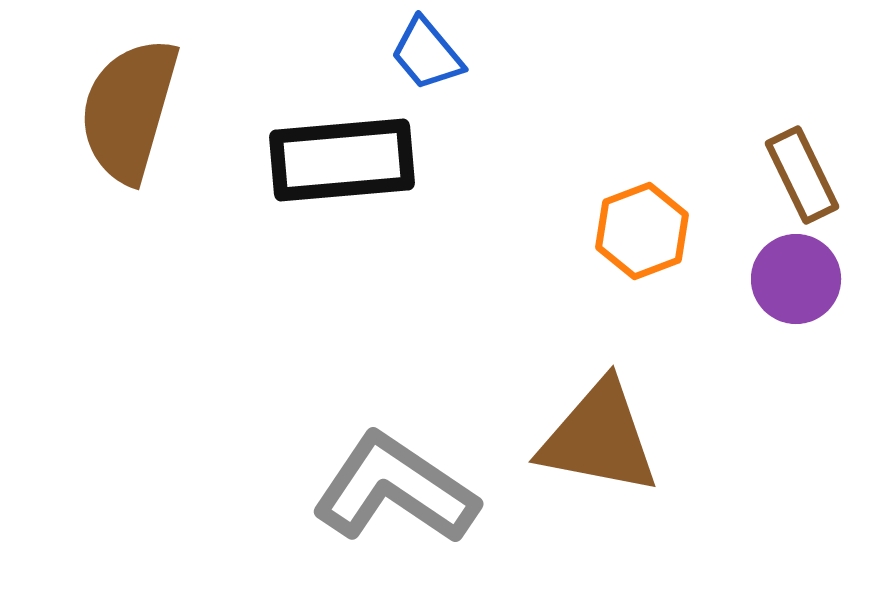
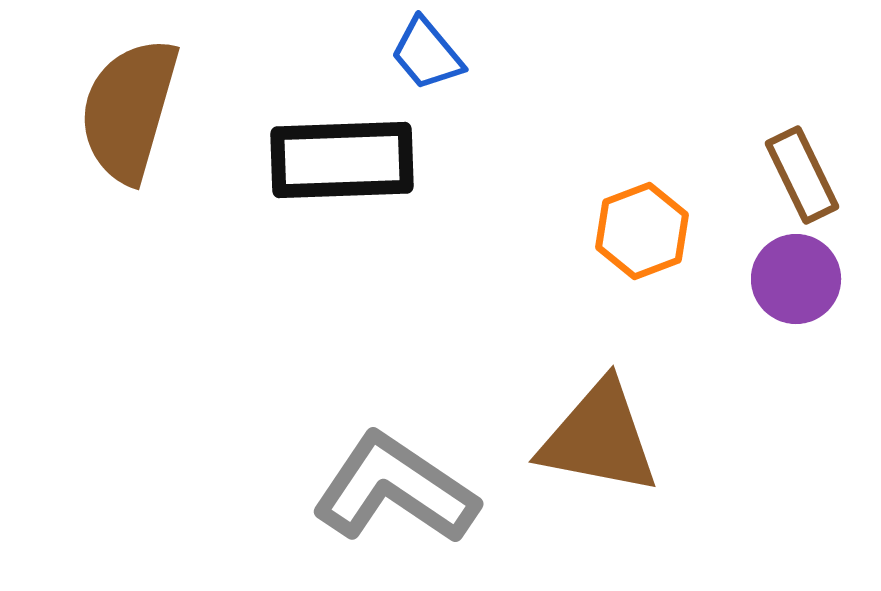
black rectangle: rotated 3 degrees clockwise
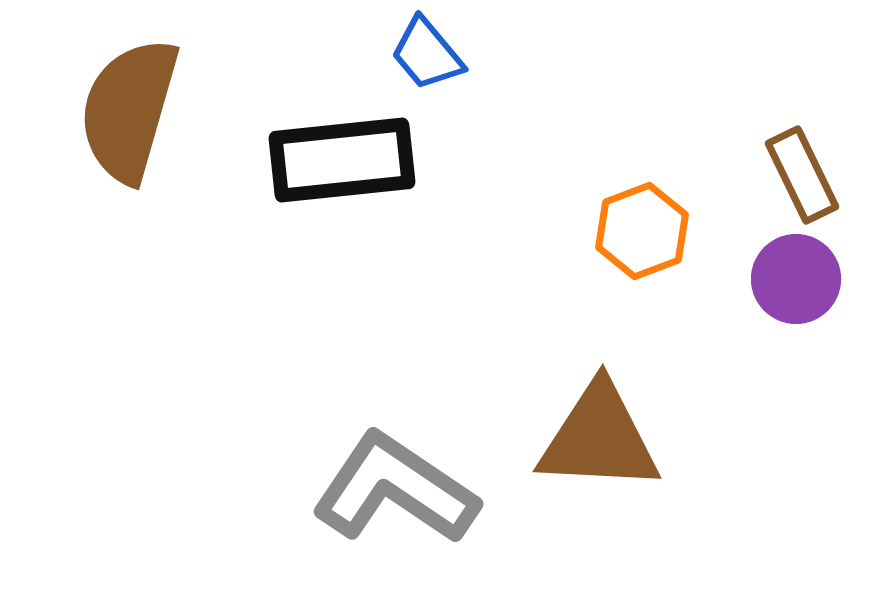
black rectangle: rotated 4 degrees counterclockwise
brown triangle: rotated 8 degrees counterclockwise
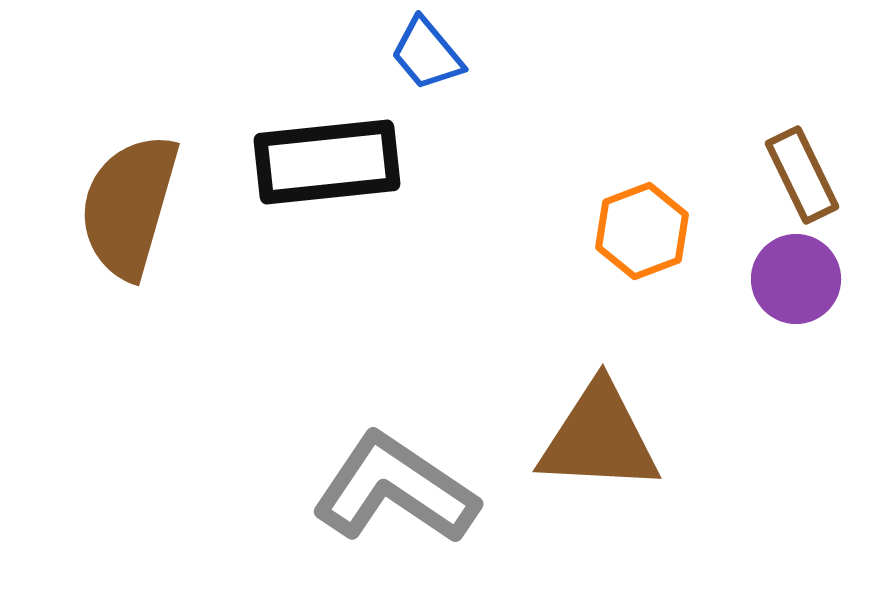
brown semicircle: moved 96 px down
black rectangle: moved 15 px left, 2 px down
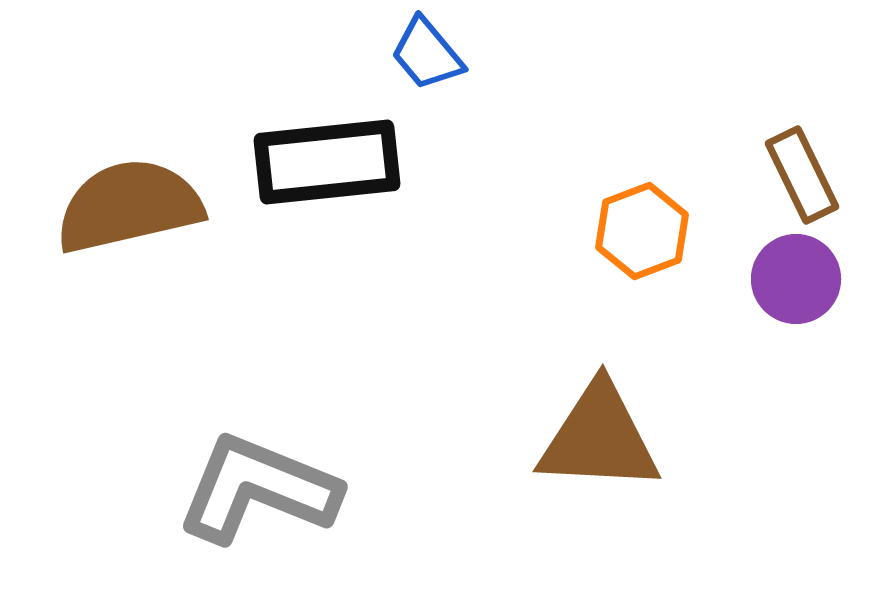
brown semicircle: rotated 61 degrees clockwise
gray L-shape: moved 137 px left; rotated 12 degrees counterclockwise
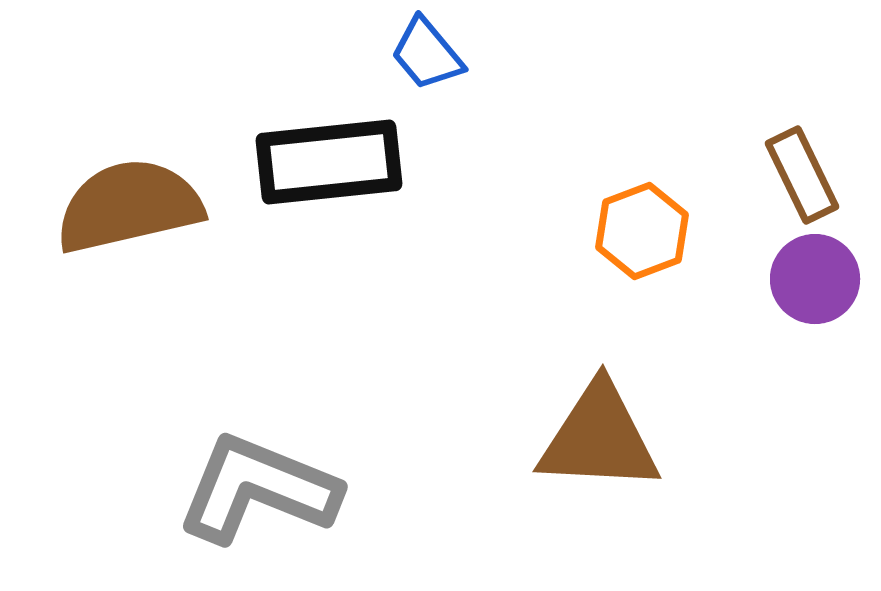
black rectangle: moved 2 px right
purple circle: moved 19 px right
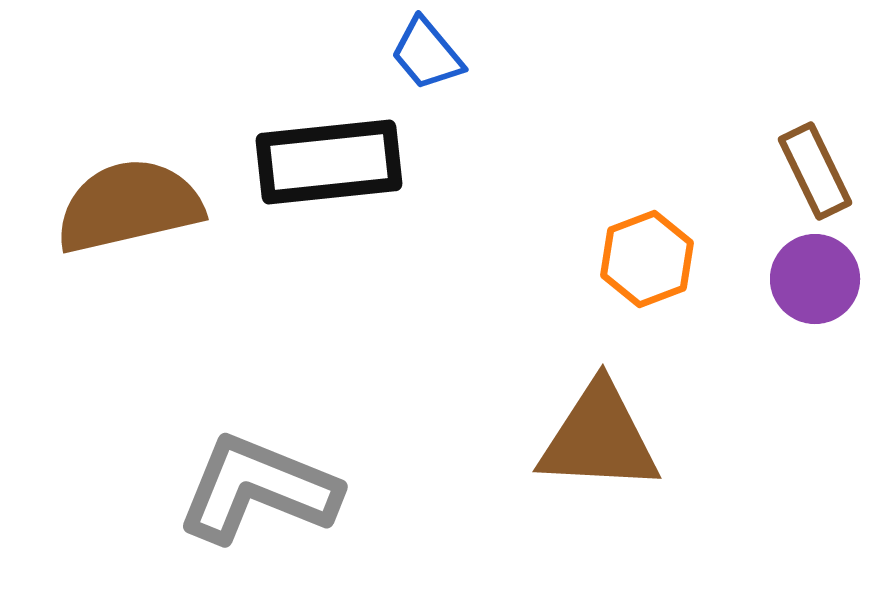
brown rectangle: moved 13 px right, 4 px up
orange hexagon: moved 5 px right, 28 px down
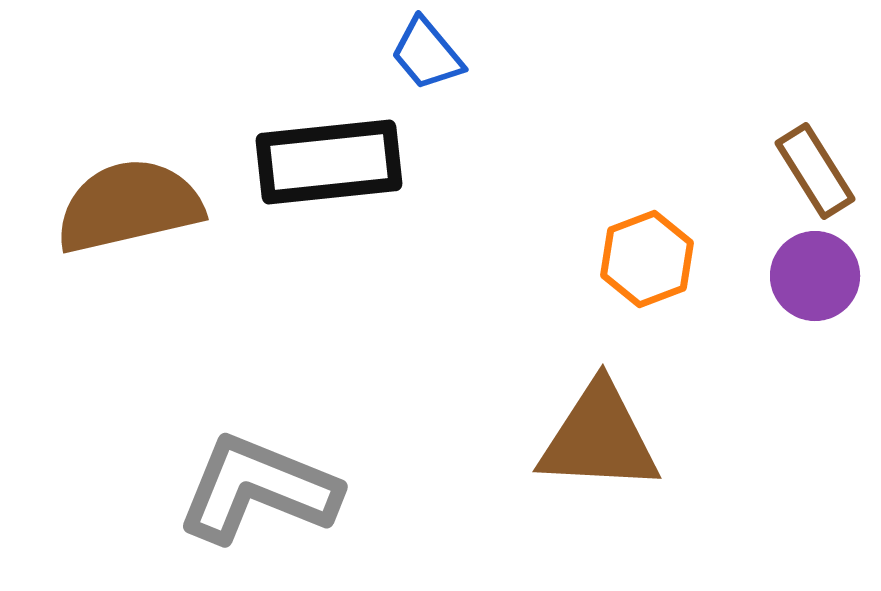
brown rectangle: rotated 6 degrees counterclockwise
purple circle: moved 3 px up
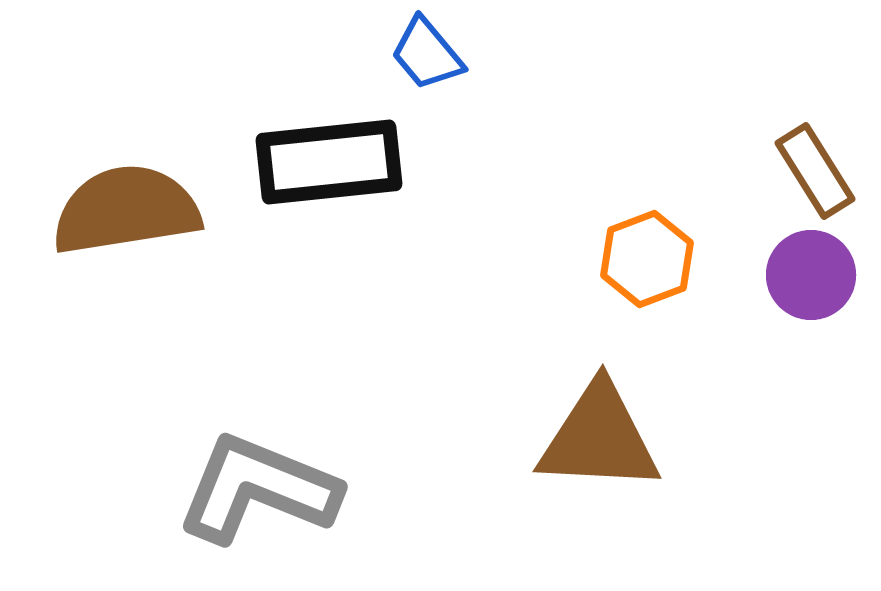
brown semicircle: moved 3 px left, 4 px down; rotated 4 degrees clockwise
purple circle: moved 4 px left, 1 px up
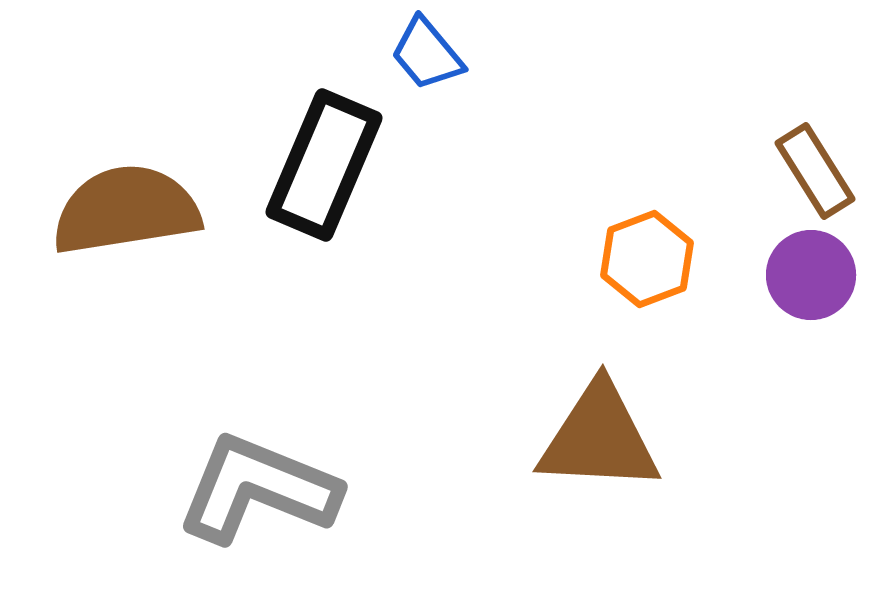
black rectangle: moved 5 px left, 3 px down; rotated 61 degrees counterclockwise
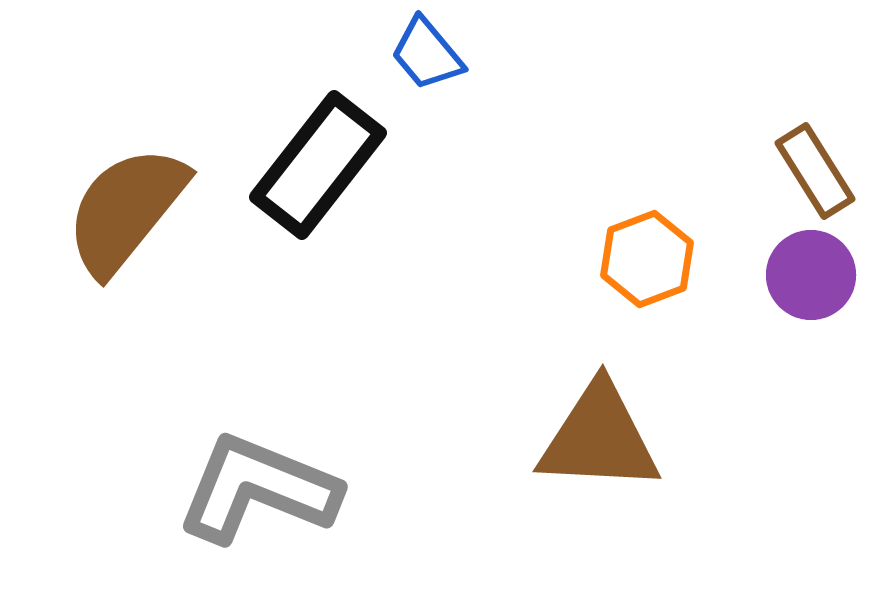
black rectangle: moved 6 px left; rotated 15 degrees clockwise
brown semicircle: rotated 42 degrees counterclockwise
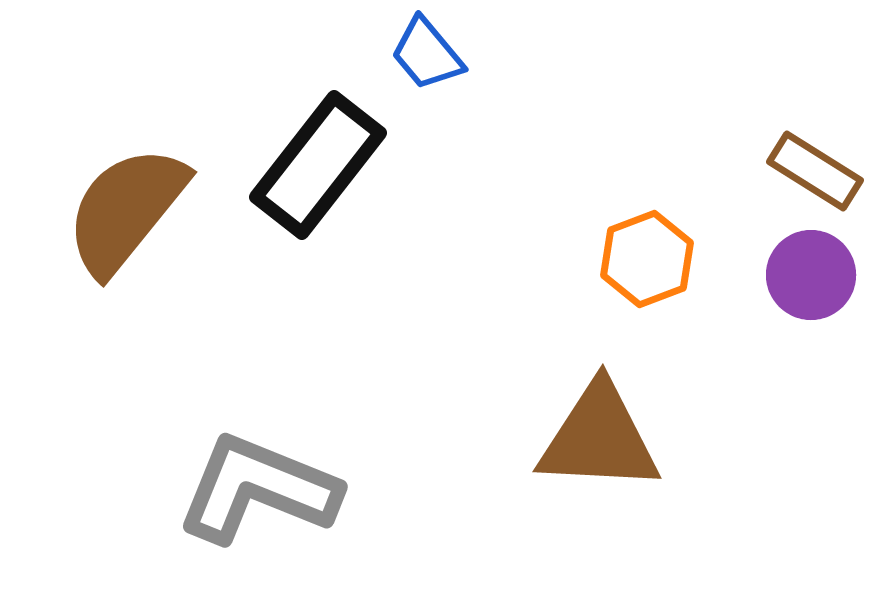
brown rectangle: rotated 26 degrees counterclockwise
